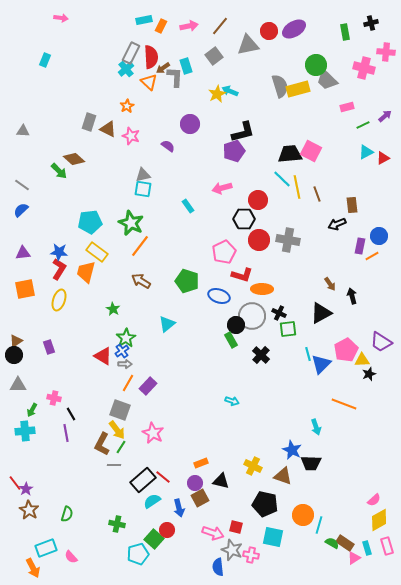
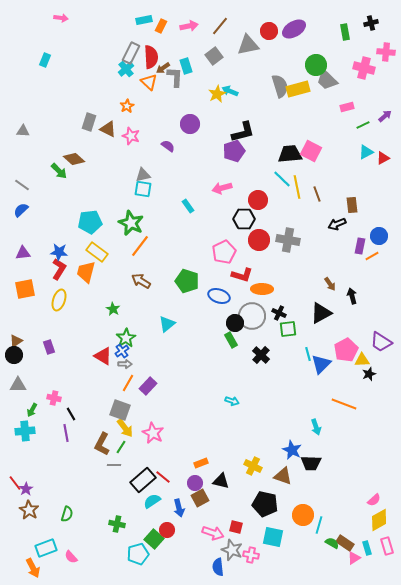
black circle at (236, 325): moved 1 px left, 2 px up
yellow arrow at (117, 430): moved 8 px right, 2 px up
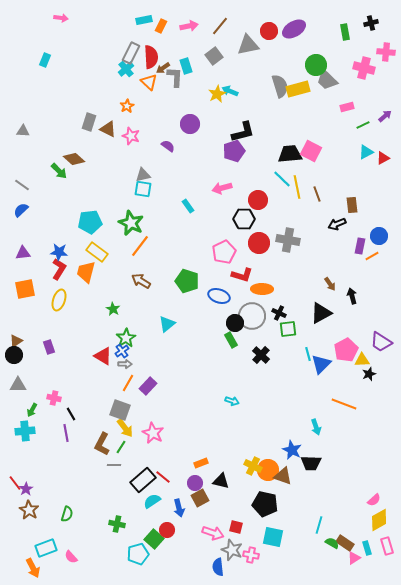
red circle at (259, 240): moved 3 px down
orange circle at (303, 515): moved 35 px left, 45 px up
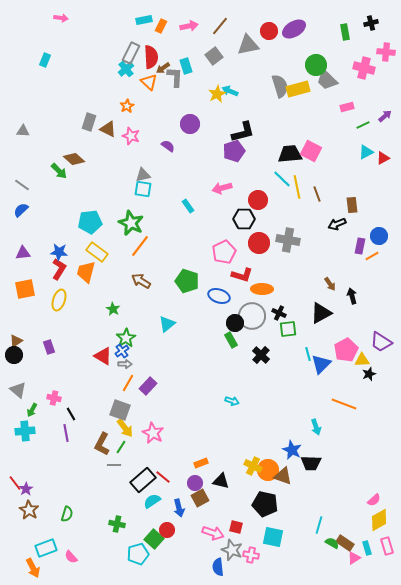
gray triangle at (18, 385): moved 5 px down; rotated 42 degrees clockwise
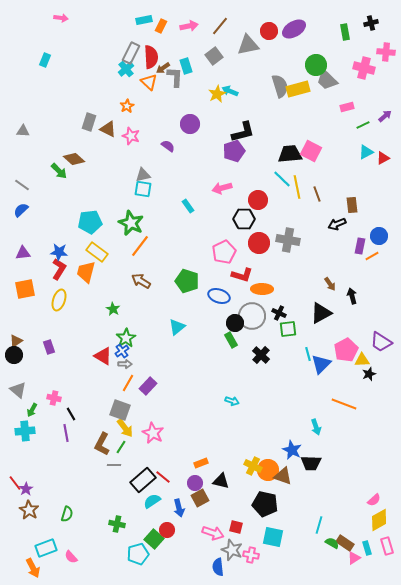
cyan triangle at (167, 324): moved 10 px right, 3 px down
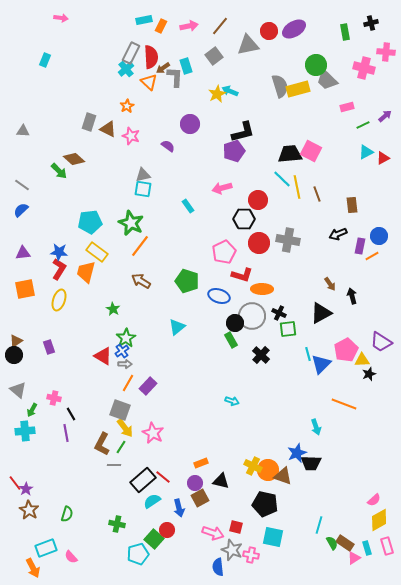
black arrow at (337, 224): moved 1 px right, 10 px down
blue star at (292, 450): moved 5 px right, 3 px down; rotated 24 degrees clockwise
green semicircle at (332, 543): rotated 32 degrees clockwise
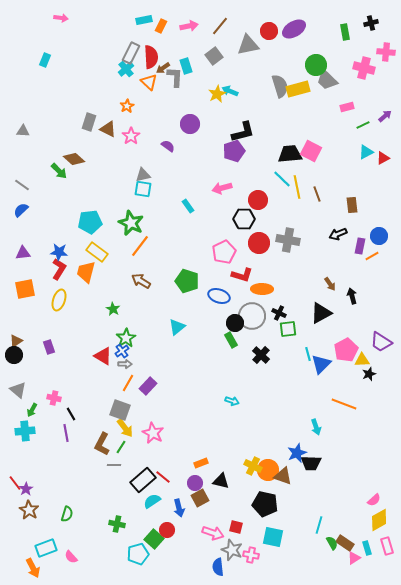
pink star at (131, 136): rotated 18 degrees clockwise
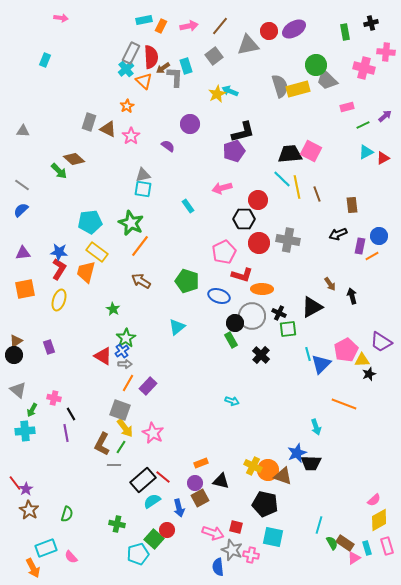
orange triangle at (149, 82): moved 5 px left, 1 px up
black triangle at (321, 313): moved 9 px left, 6 px up
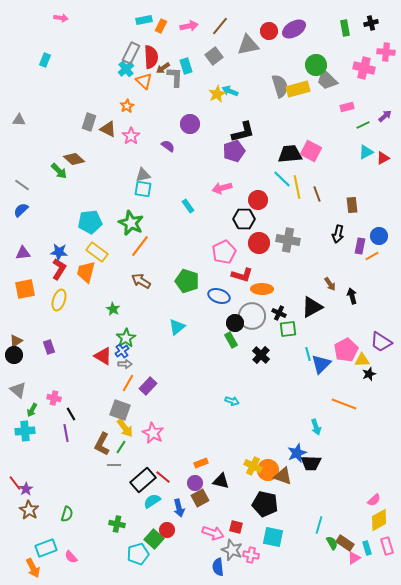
green rectangle at (345, 32): moved 4 px up
gray triangle at (23, 131): moved 4 px left, 11 px up
black arrow at (338, 234): rotated 54 degrees counterclockwise
